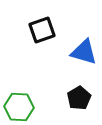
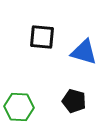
black square: moved 7 px down; rotated 24 degrees clockwise
black pentagon: moved 5 px left, 3 px down; rotated 25 degrees counterclockwise
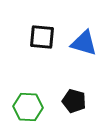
blue triangle: moved 9 px up
green hexagon: moved 9 px right
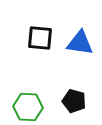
black square: moved 2 px left, 1 px down
blue triangle: moved 4 px left; rotated 8 degrees counterclockwise
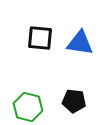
black pentagon: rotated 10 degrees counterclockwise
green hexagon: rotated 12 degrees clockwise
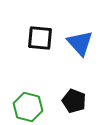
blue triangle: rotated 40 degrees clockwise
black pentagon: rotated 15 degrees clockwise
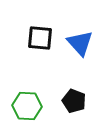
green hexagon: moved 1 px left, 1 px up; rotated 12 degrees counterclockwise
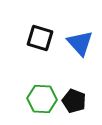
black square: rotated 12 degrees clockwise
green hexagon: moved 15 px right, 7 px up
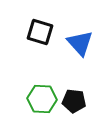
black square: moved 6 px up
black pentagon: rotated 15 degrees counterclockwise
